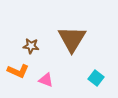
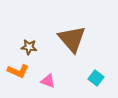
brown triangle: rotated 12 degrees counterclockwise
brown star: moved 2 px left, 1 px down
pink triangle: moved 2 px right, 1 px down
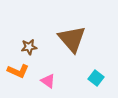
brown star: rotated 14 degrees counterclockwise
pink triangle: rotated 14 degrees clockwise
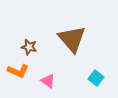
brown star: rotated 21 degrees clockwise
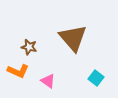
brown triangle: moved 1 px right, 1 px up
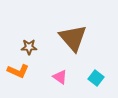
brown star: rotated 14 degrees counterclockwise
pink triangle: moved 12 px right, 4 px up
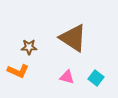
brown triangle: rotated 16 degrees counterclockwise
pink triangle: moved 7 px right; rotated 21 degrees counterclockwise
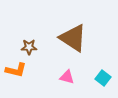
orange L-shape: moved 2 px left, 1 px up; rotated 10 degrees counterclockwise
cyan square: moved 7 px right
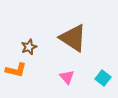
brown star: rotated 21 degrees counterclockwise
pink triangle: rotated 35 degrees clockwise
